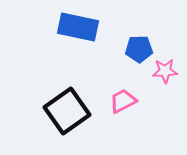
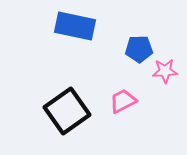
blue rectangle: moved 3 px left, 1 px up
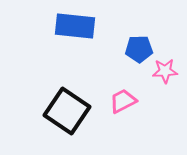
blue rectangle: rotated 6 degrees counterclockwise
black square: rotated 21 degrees counterclockwise
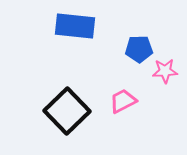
black square: rotated 12 degrees clockwise
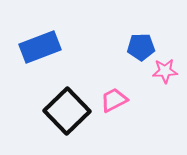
blue rectangle: moved 35 px left, 21 px down; rotated 27 degrees counterclockwise
blue pentagon: moved 2 px right, 2 px up
pink trapezoid: moved 9 px left, 1 px up
